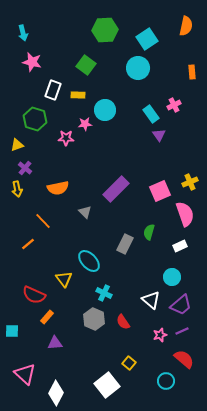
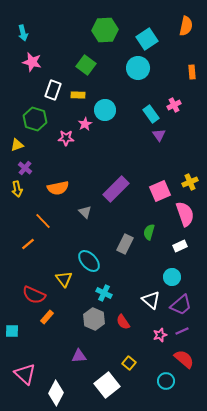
pink star at (85, 124): rotated 24 degrees counterclockwise
purple triangle at (55, 343): moved 24 px right, 13 px down
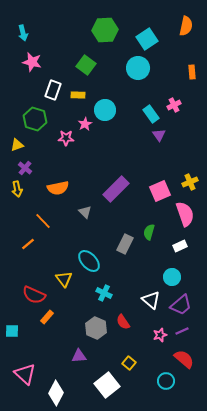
gray hexagon at (94, 319): moved 2 px right, 9 px down
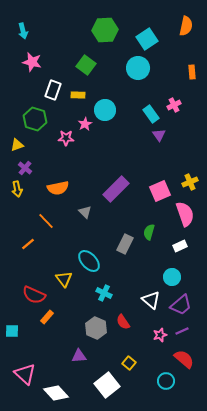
cyan arrow at (23, 33): moved 2 px up
orange line at (43, 221): moved 3 px right
white diamond at (56, 393): rotated 70 degrees counterclockwise
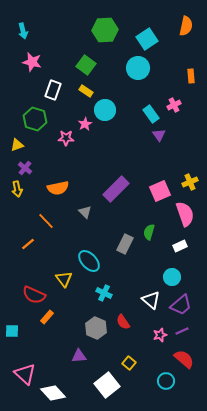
orange rectangle at (192, 72): moved 1 px left, 4 px down
yellow rectangle at (78, 95): moved 8 px right, 4 px up; rotated 32 degrees clockwise
white diamond at (56, 393): moved 3 px left
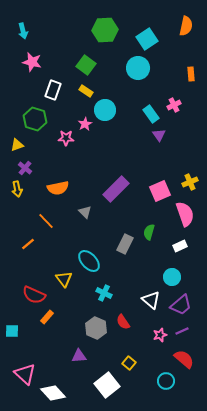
orange rectangle at (191, 76): moved 2 px up
